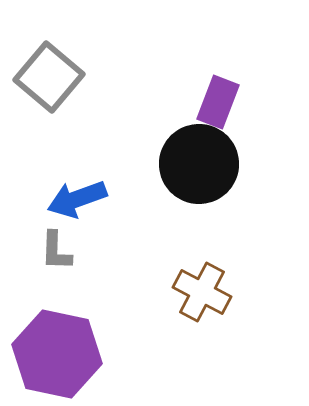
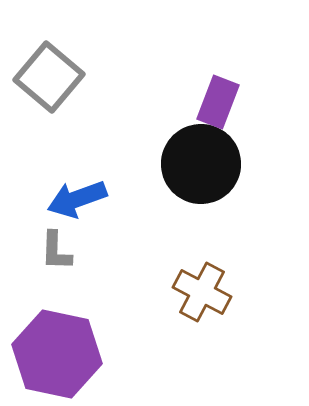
black circle: moved 2 px right
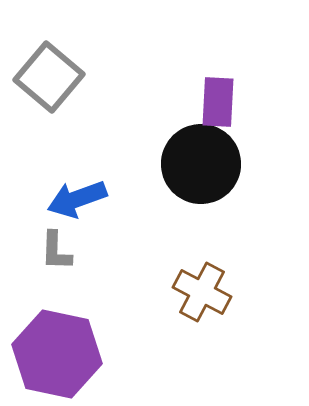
purple rectangle: rotated 18 degrees counterclockwise
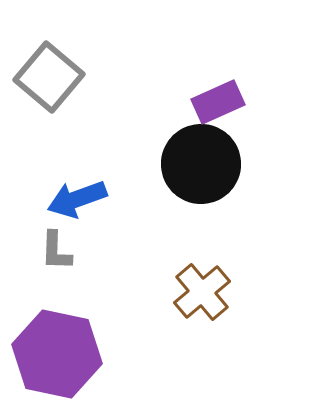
purple rectangle: rotated 63 degrees clockwise
brown cross: rotated 22 degrees clockwise
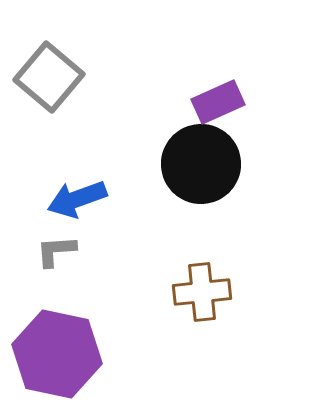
gray L-shape: rotated 84 degrees clockwise
brown cross: rotated 34 degrees clockwise
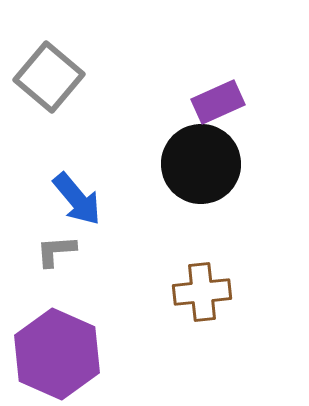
blue arrow: rotated 110 degrees counterclockwise
purple hexagon: rotated 12 degrees clockwise
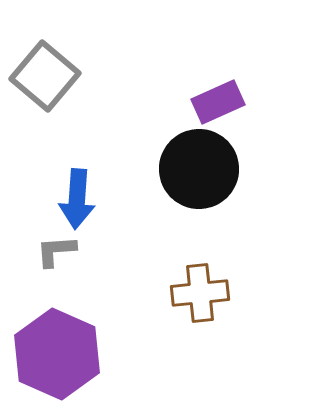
gray square: moved 4 px left, 1 px up
black circle: moved 2 px left, 5 px down
blue arrow: rotated 44 degrees clockwise
brown cross: moved 2 px left, 1 px down
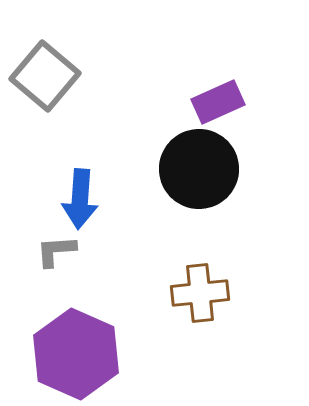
blue arrow: moved 3 px right
purple hexagon: moved 19 px right
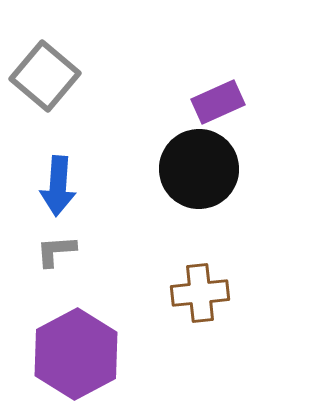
blue arrow: moved 22 px left, 13 px up
purple hexagon: rotated 8 degrees clockwise
